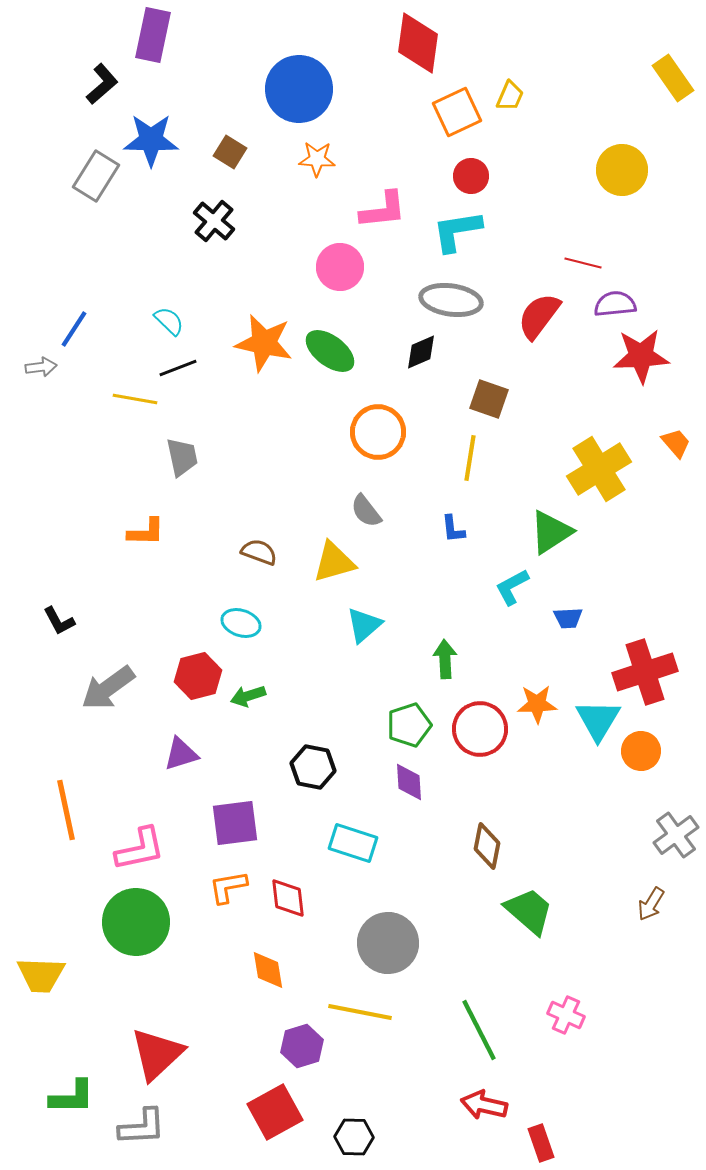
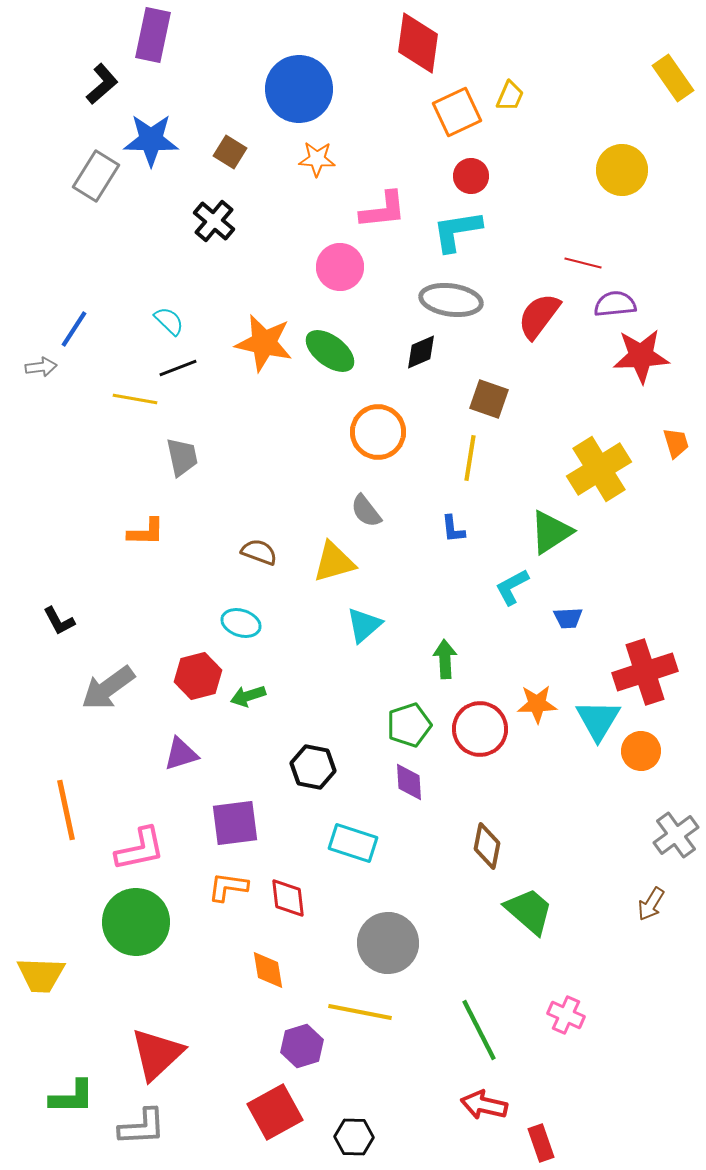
orange trapezoid at (676, 443): rotated 24 degrees clockwise
orange L-shape at (228, 887): rotated 18 degrees clockwise
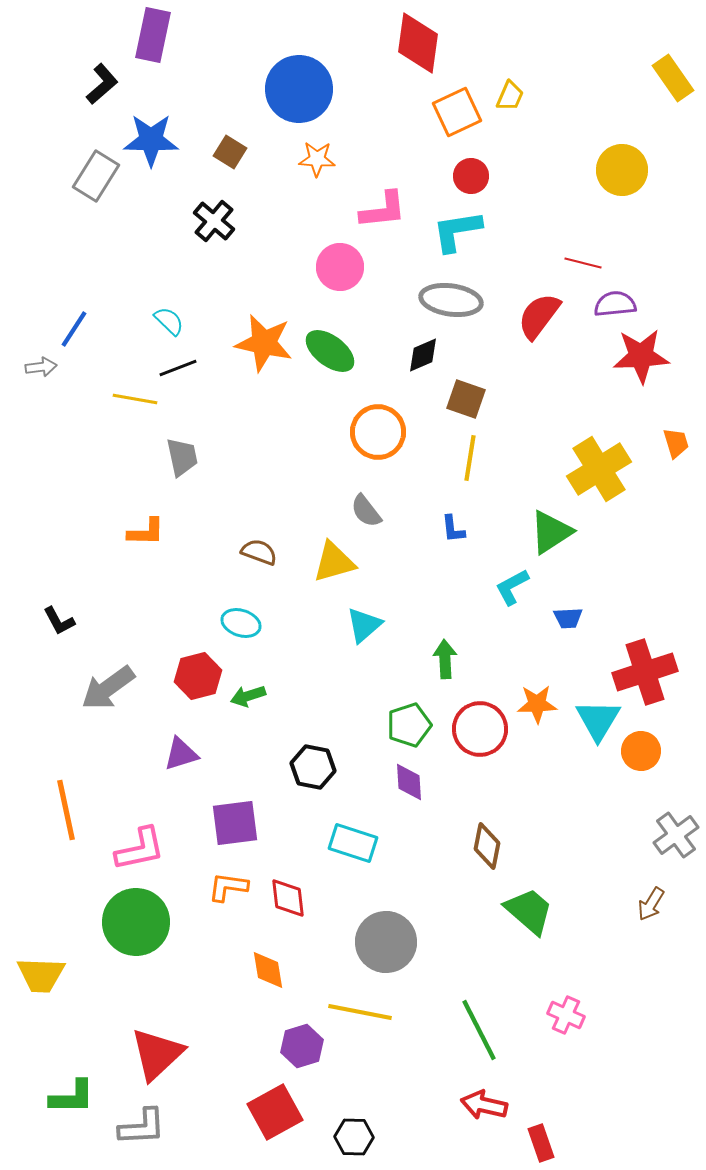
black diamond at (421, 352): moved 2 px right, 3 px down
brown square at (489, 399): moved 23 px left
gray circle at (388, 943): moved 2 px left, 1 px up
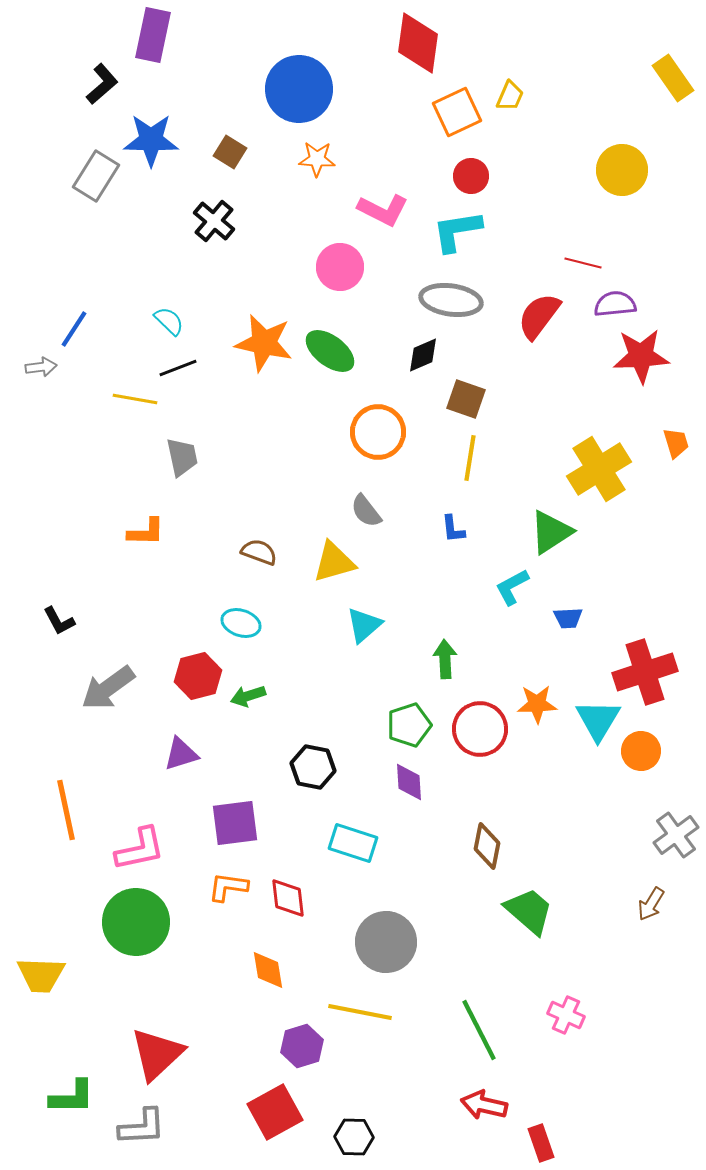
pink L-shape at (383, 210): rotated 33 degrees clockwise
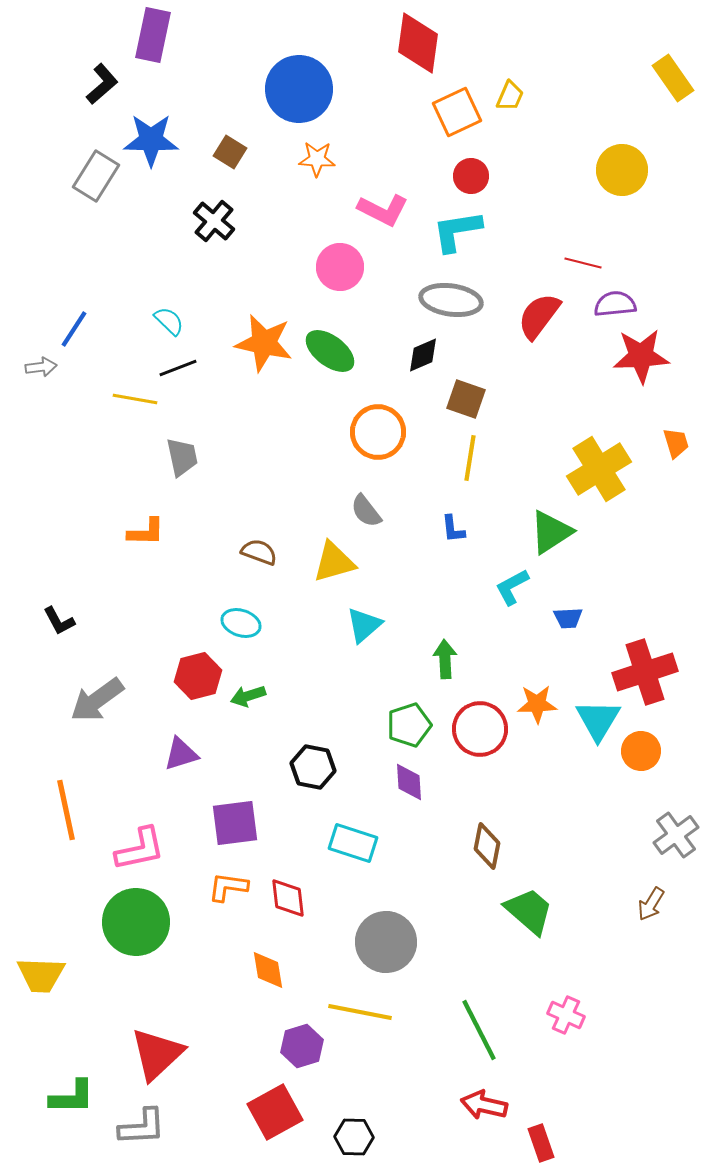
gray arrow at (108, 688): moved 11 px left, 12 px down
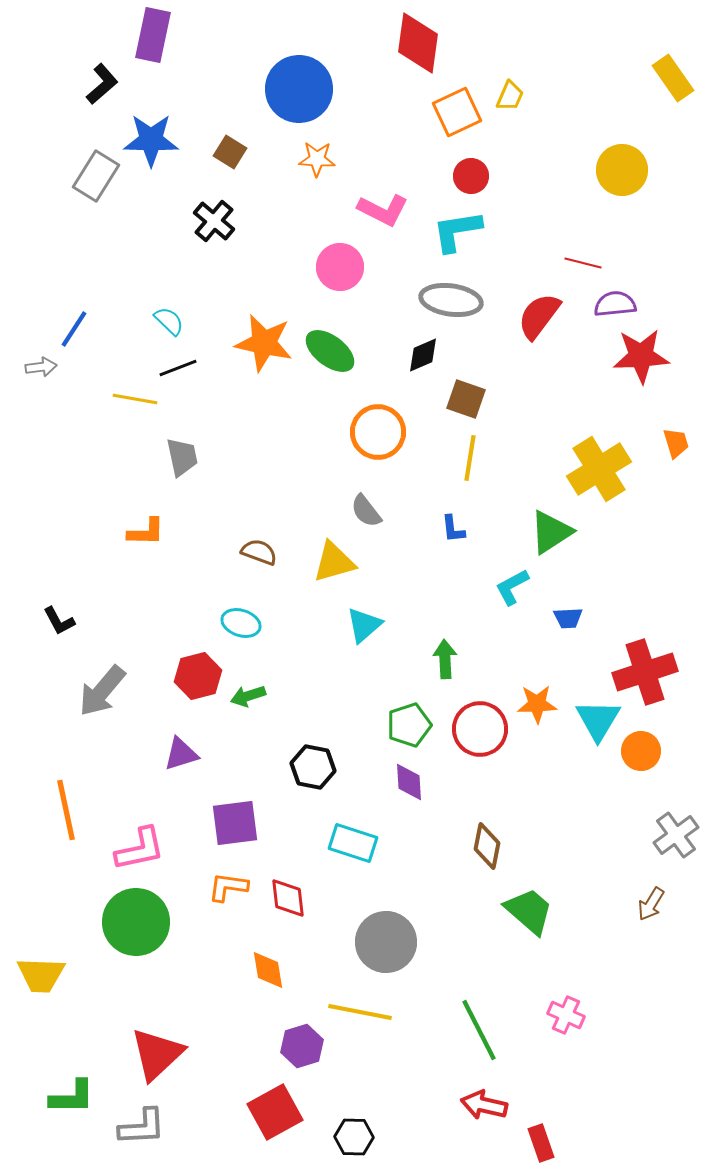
gray arrow at (97, 700): moved 5 px right, 9 px up; rotated 14 degrees counterclockwise
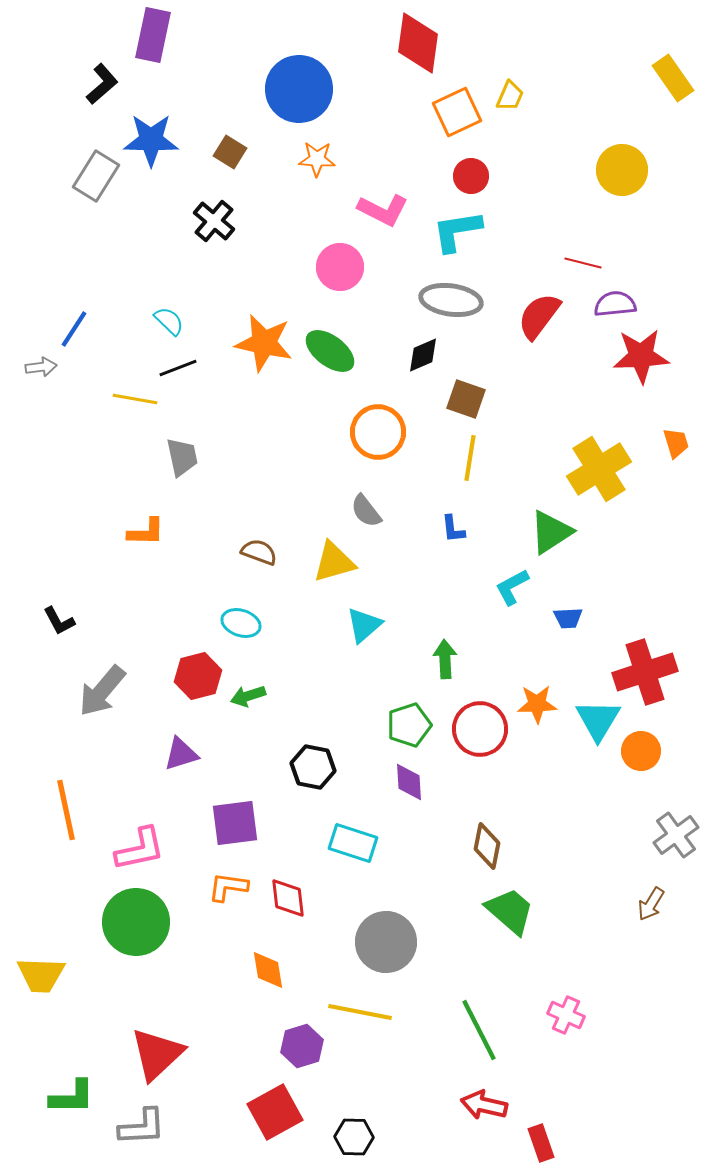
green trapezoid at (529, 911): moved 19 px left
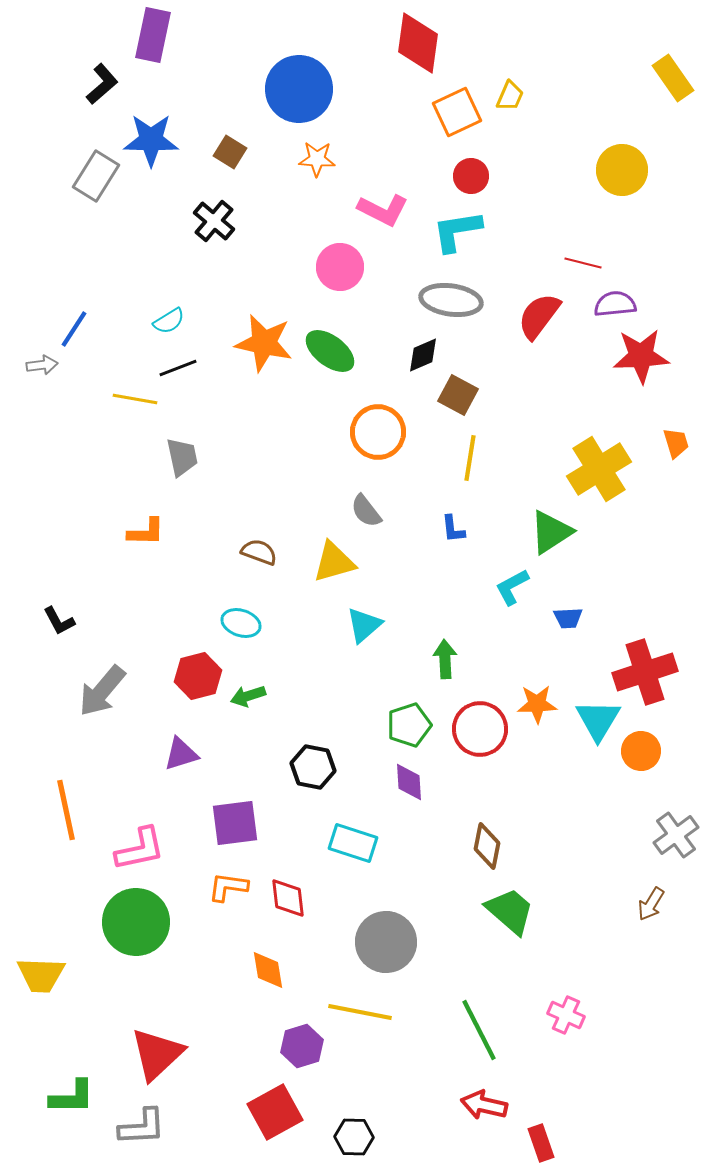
cyan semicircle at (169, 321): rotated 104 degrees clockwise
gray arrow at (41, 367): moved 1 px right, 2 px up
brown square at (466, 399): moved 8 px left, 4 px up; rotated 9 degrees clockwise
